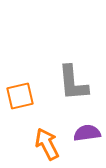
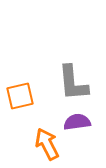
purple semicircle: moved 10 px left, 11 px up
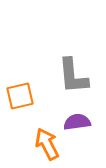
gray L-shape: moved 7 px up
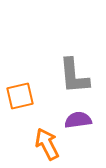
gray L-shape: moved 1 px right
purple semicircle: moved 1 px right, 2 px up
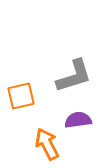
gray L-shape: rotated 102 degrees counterclockwise
orange square: moved 1 px right
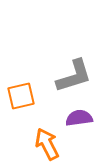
purple semicircle: moved 1 px right, 2 px up
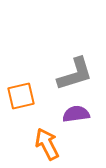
gray L-shape: moved 1 px right, 2 px up
purple semicircle: moved 3 px left, 4 px up
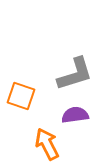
orange square: rotated 32 degrees clockwise
purple semicircle: moved 1 px left, 1 px down
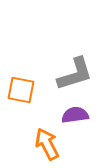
orange square: moved 6 px up; rotated 8 degrees counterclockwise
